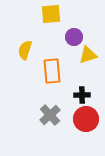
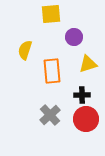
yellow triangle: moved 9 px down
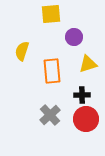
yellow semicircle: moved 3 px left, 1 px down
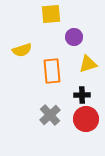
yellow semicircle: moved 1 px up; rotated 126 degrees counterclockwise
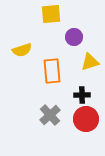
yellow triangle: moved 2 px right, 2 px up
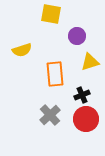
yellow square: rotated 15 degrees clockwise
purple circle: moved 3 px right, 1 px up
orange rectangle: moved 3 px right, 3 px down
black cross: rotated 21 degrees counterclockwise
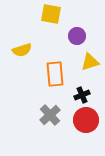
red circle: moved 1 px down
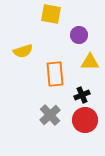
purple circle: moved 2 px right, 1 px up
yellow semicircle: moved 1 px right, 1 px down
yellow triangle: rotated 18 degrees clockwise
red circle: moved 1 px left
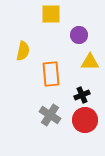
yellow square: rotated 10 degrees counterclockwise
yellow semicircle: rotated 60 degrees counterclockwise
orange rectangle: moved 4 px left
gray cross: rotated 15 degrees counterclockwise
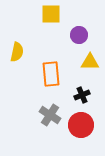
yellow semicircle: moved 6 px left, 1 px down
red circle: moved 4 px left, 5 px down
